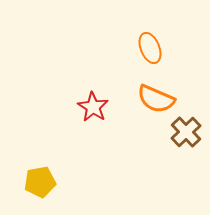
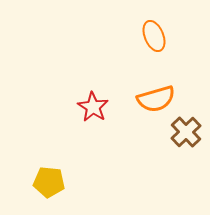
orange ellipse: moved 4 px right, 12 px up
orange semicircle: rotated 39 degrees counterclockwise
yellow pentagon: moved 9 px right; rotated 16 degrees clockwise
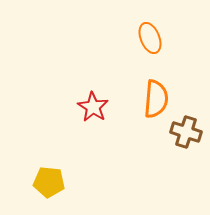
orange ellipse: moved 4 px left, 2 px down
orange semicircle: rotated 69 degrees counterclockwise
brown cross: rotated 28 degrees counterclockwise
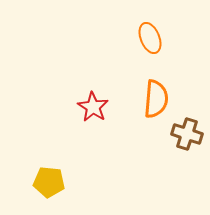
brown cross: moved 1 px right, 2 px down
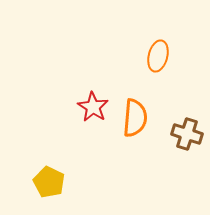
orange ellipse: moved 8 px right, 18 px down; rotated 36 degrees clockwise
orange semicircle: moved 21 px left, 19 px down
yellow pentagon: rotated 20 degrees clockwise
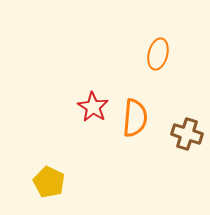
orange ellipse: moved 2 px up
